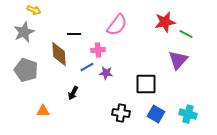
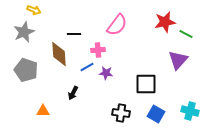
cyan cross: moved 2 px right, 3 px up
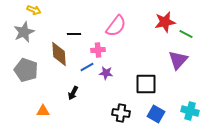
pink semicircle: moved 1 px left, 1 px down
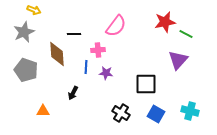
brown diamond: moved 2 px left
blue line: moved 1 px left; rotated 56 degrees counterclockwise
black cross: rotated 24 degrees clockwise
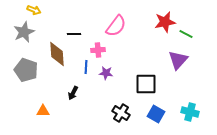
cyan cross: moved 1 px down
